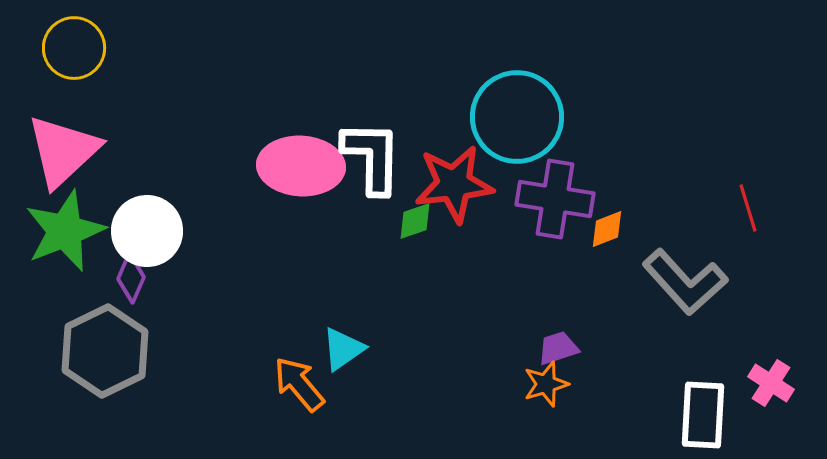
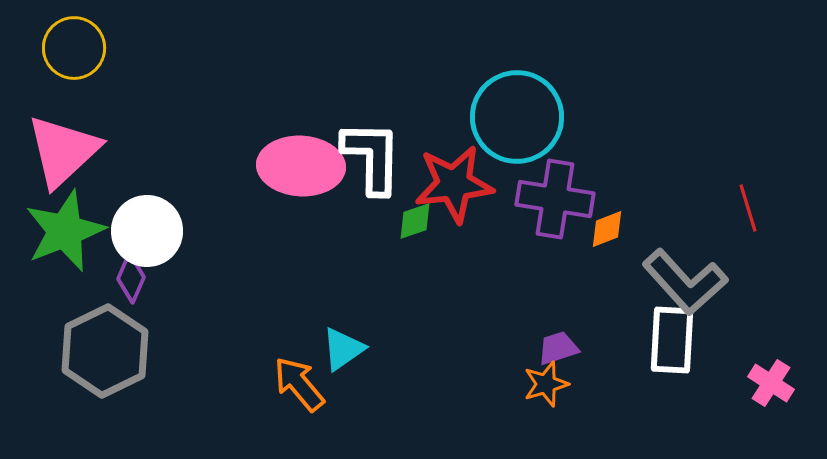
white rectangle: moved 31 px left, 75 px up
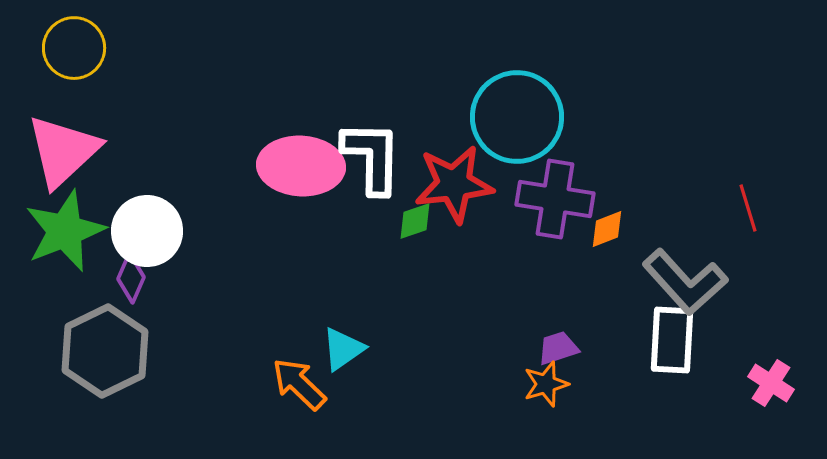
orange arrow: rotated 6 degrees counterclockwise
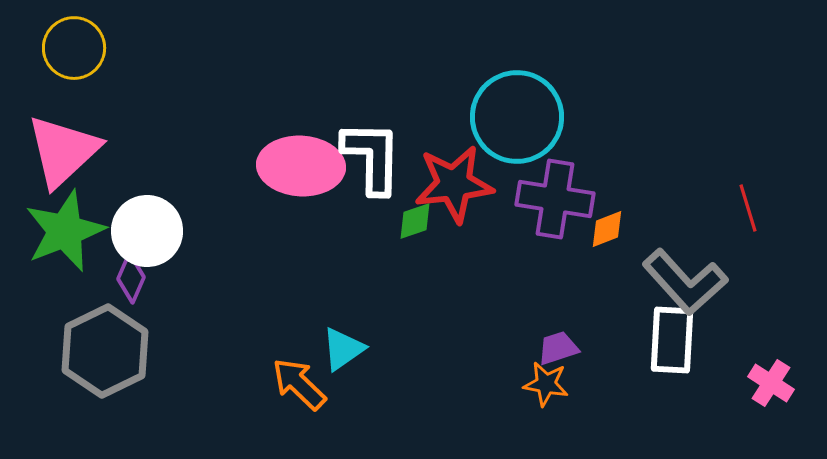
orange star: rotated 27 degrees clockwise
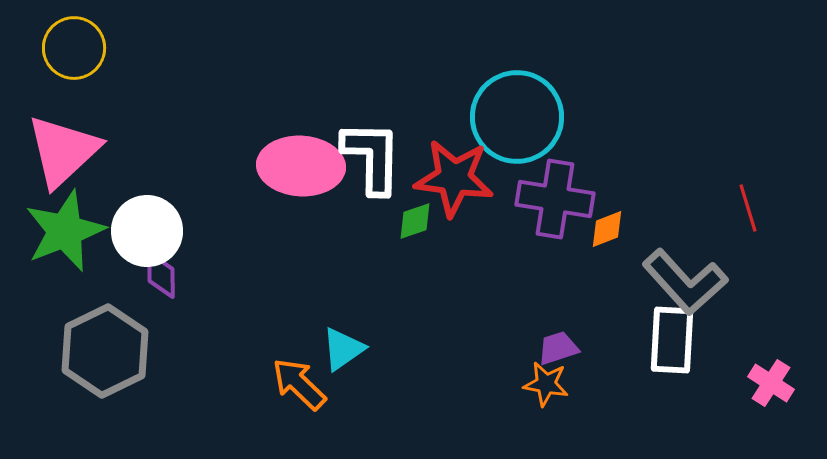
red star: moved 6 px up; rotated 14 degrees clockwise
purple diamond: moved 30 px right, 3 px up; rotated 24 degrees counterclockwise
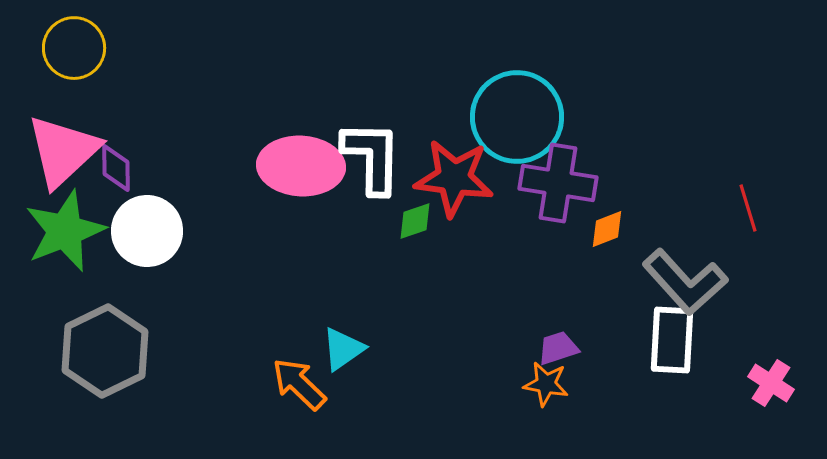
purple cross: moved 3 px right, 16 px up
purple diamond: moved 45 px left, 107 px up
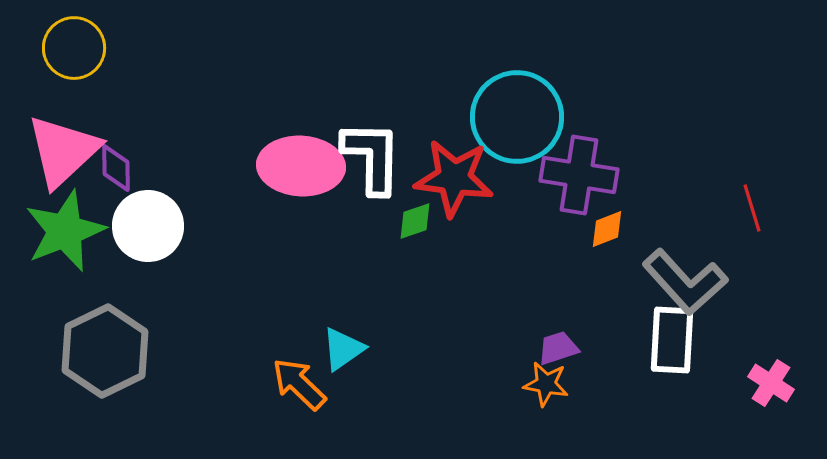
purple cross: moved 21 px right, 8 px up
red line: moved 4 px right
white circle: moved 1 px right, 5 px up
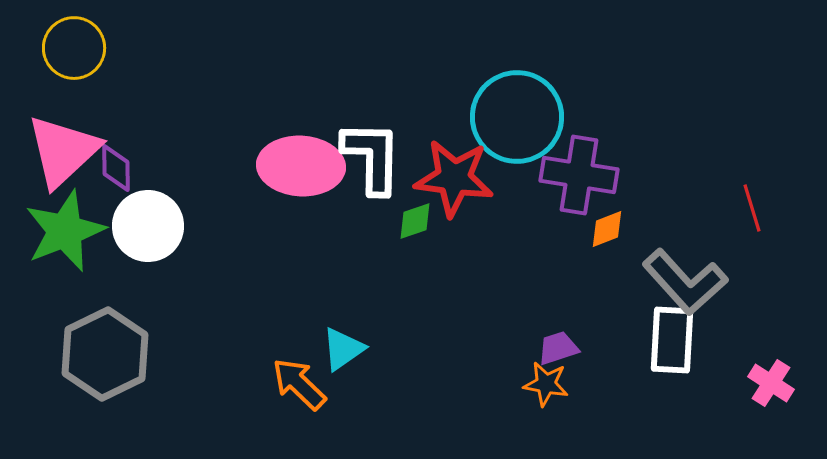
gray hexagon: moved 3 px down
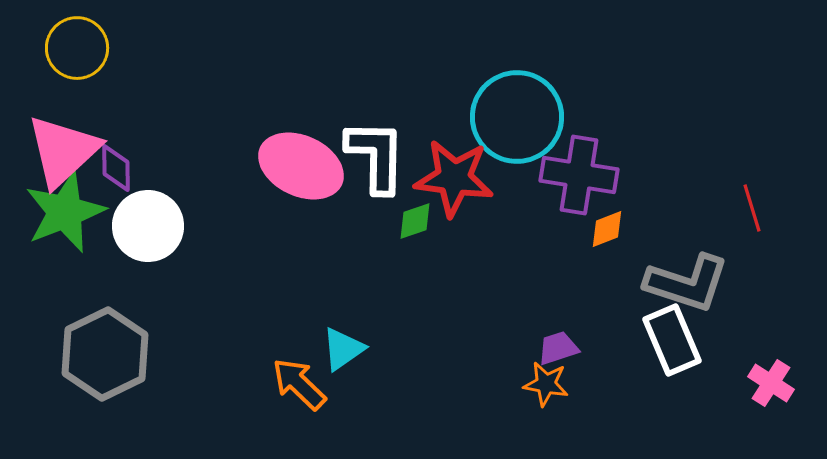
yellow circle: moved 3 px right
white L-shape: moved 4 px right, 1 px up
pink ellipse: rotated 22 degrees clockwise
green star: moved 19 px up
gray L-shape: moved 2 px right, 1 px down; rotated 30 degrees counterclockwise
white rectangle: rotated 26 degrees counterclockwise
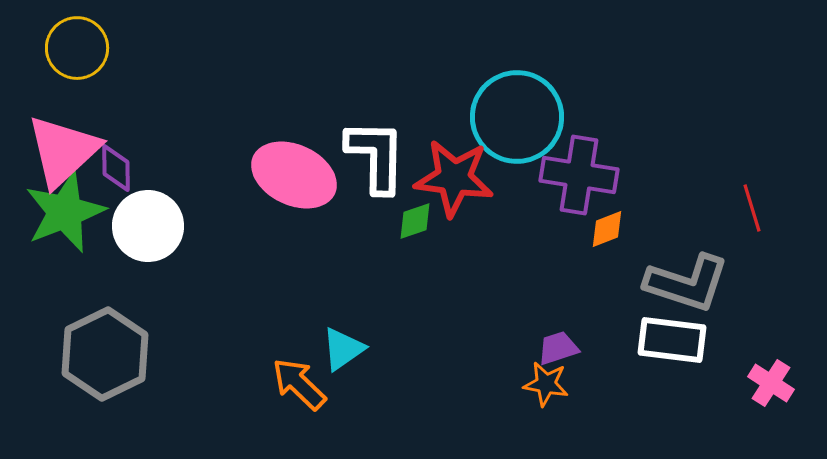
pink ellipse: moved 7 px left, 9 px down
white rectangle: rotated 60 degrees counterclockwise
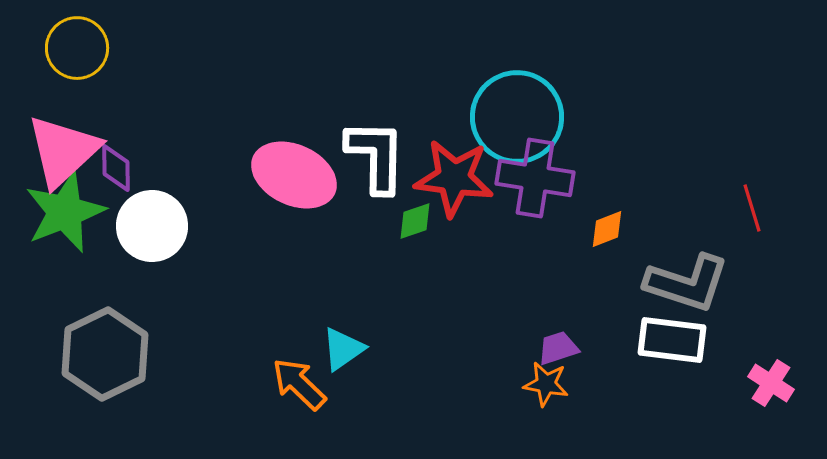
purple cross: moved 44 px left, 3 px down
white circle: moved 4 px right
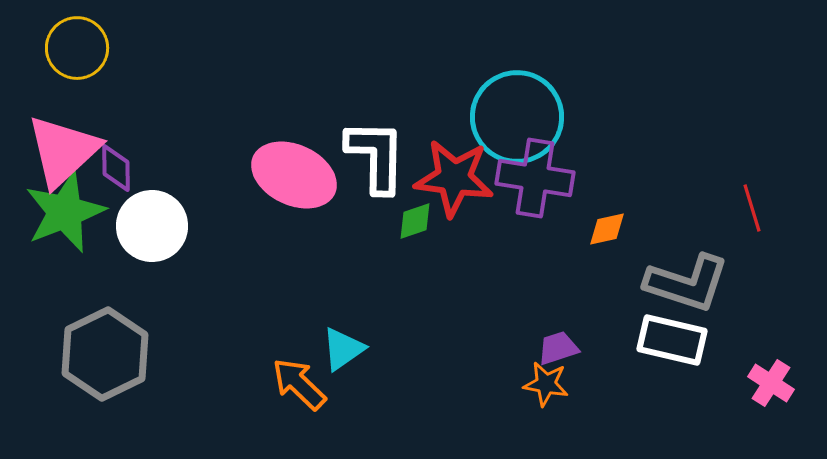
orange diamond: rotated 9 degrees clockwise
white rectangle: rotated 6 degrees clockwise
